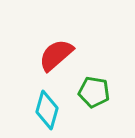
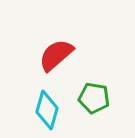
green pentagon: moved 6 px down
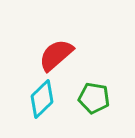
cyan diamond: moved 5 px left, 11 px up; rotated 30 degrees clockwise
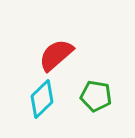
green pentagon: moved 2 px right, 2 px up
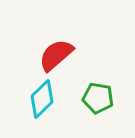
green pentagon: moved 2 px right, 2 px down
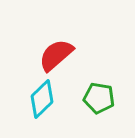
green pentagon: moved 1 px right
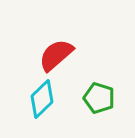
green pentagon: rotated 8 degrees clockwise
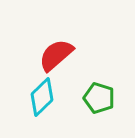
cyan diamond: moved 2 px up
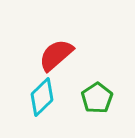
green pentagon: moved 2 px left; rotated 20 degrees clockwise
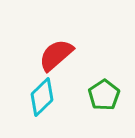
green pentagon: moved 7 px right, 3 px up
